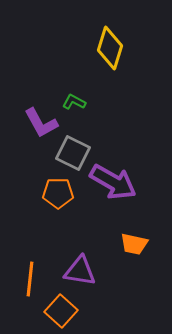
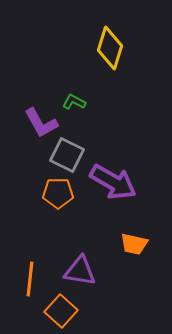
gray square: moved 6 px left, 2 px down
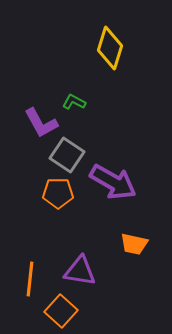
gray square: rotated 8 degrees clockwise
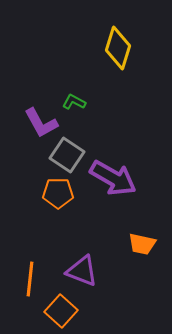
yellow diamond: moved 8 px right
purple arrow: moved 4 px up
orange trapezoid: moved 8 px right
purple triangle: moved 2 px right; rotated 12 degrees clockwise
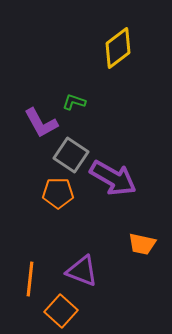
yellow diamond: rotated 36 degrees clockwise
green L-shape: rotated 10 degrees counterclockwise
gray square: moved 4 px right
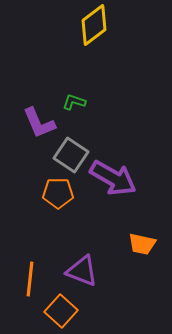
yellow diamond: moved 24 px left, 23 px up
purple L-shape: moved 2 px left; rotated 6 degrees clockwise
